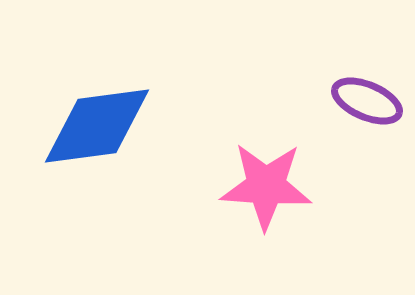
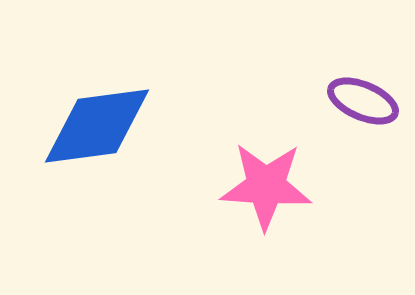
purple ellipse: moved 4 px left
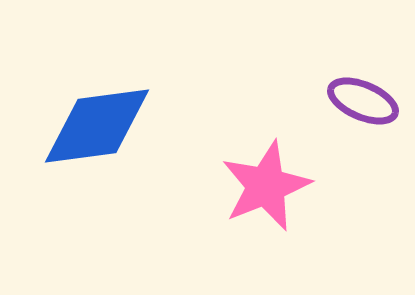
pink star: rotated 26 degrees counterclockwise
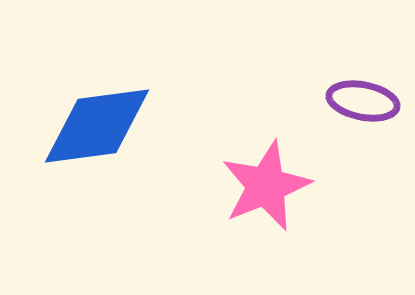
purple ellipse: rotated 12 degrees counterclockwise
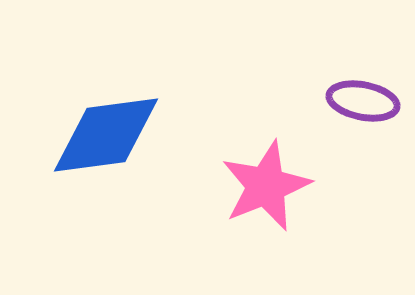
blue diamond: moved 9 px right, 9 px down
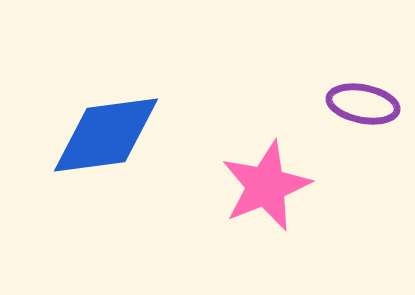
purple ellipse: moved 3 px down
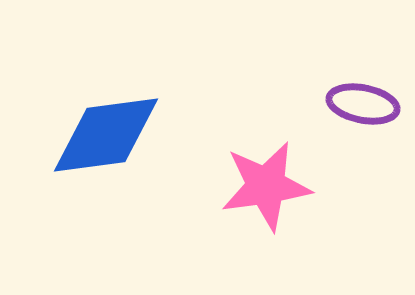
pink star: rotated 14 degrees clockwise
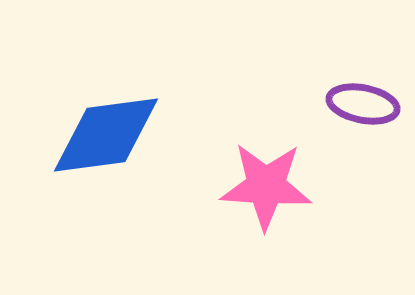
pink star: rotated 12 degrees clockwise
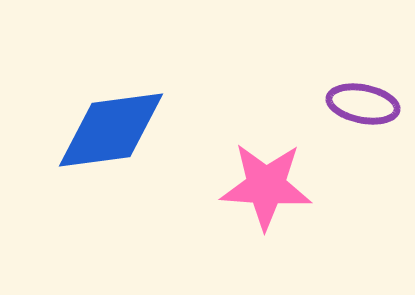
blue diamond: moved 5 px right, 5 px up
